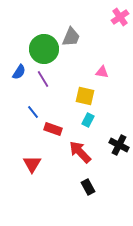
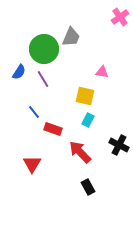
blue line: moved 1 px right
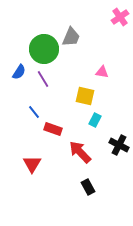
cyan rectangle: moved 7 px right
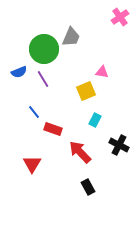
blue semicircle: rotated 35 degrees clockwise
yellow square: moved 1 px right, 5 px up; rotated 36 degrees counterclockwise
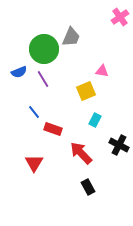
pink triangle: moved 1 px up
red arrow: moved 1 px right, 1 px down
red triangle: moved 2 px right, 1 px up
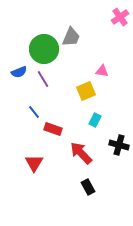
black cross: rotated 12 degrees counterclockwise
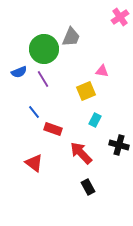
red triangle: rotated 24 degrees counterclockwise
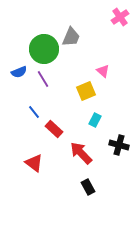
pink triangle: moved 1 px right; rotated 32 degrees clockwise
red rectangle: moved 1 px right; rotated 24 degrees clockwise
